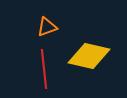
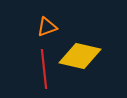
yellow diamond: moved 9 px left
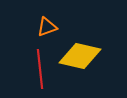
red line: moved 4 px left
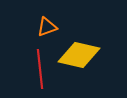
yellow diamond: moved 1 px left, 1 px up
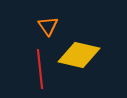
orange triangle: moved 1 px right, 1 px up; rotated 45 degrees counterclockwise
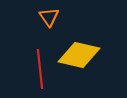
orange triangle: moved 1 px right, 9 px up
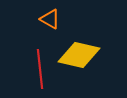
orange triangle: moved 1 px right, 2 px down; rotated 25 degrees counterclockwise
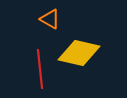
yellow diamond: moved 2 px up
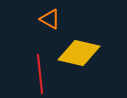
red line: moved 5 px down
